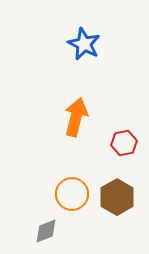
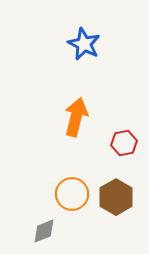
brown hexagon: moved 1 px left
gray diamond: moved 2 px left
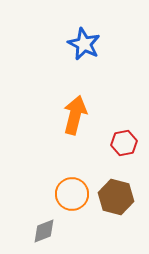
orange arrow: moved 1 px left, 2 px up
brown hexagon: rotated 16 degrees counterclockwise
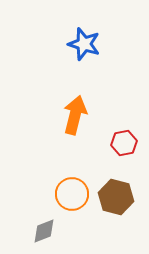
blue star: rotated 8 degrees counterclockwise
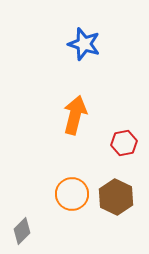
brown hexagon: rotated 12 degrees clockwise
gray diamond: moved 22 px left; rotated 24 degrees counterclockwise
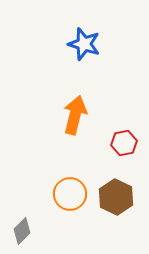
orange circle: moved 2 px left
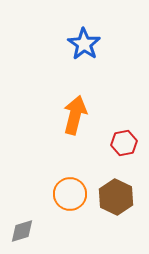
blue star: rotated 16 degrees clockwise
gray diamond: rotated 28 degrees clockwise
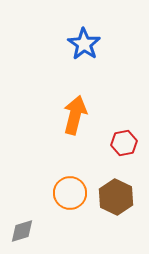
orange circle: moved 1 px up
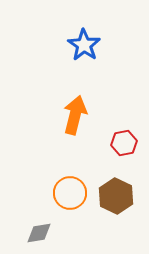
blue star: moved 1 px down
brown hexagon: moved 1 px up
gray diamond: moved 17 px right, 2 px down; rotated 8 degrees clockwise
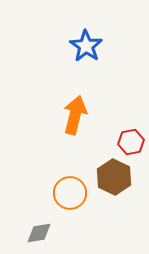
blue star: moved 2 px right, 1 px down
red hexagon: moved 7 px right, 1 px up
brown hexagon: moved 2 px left, 19 px up
